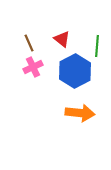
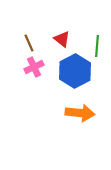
pink cross: moved 1 px right
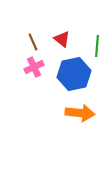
brown line: moved 4 px right, 1 px up
blue hexagon: moved 1 px left, 3 px down; rotated 16 degrees clockwise
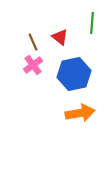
red triangle: moved 2 px left, 2 px up
green line: moved 5 px left, 23 px up
pink cross: moved 1 px left, 2 px up; rotated 12 degrees counterclockwise
orange arrow: rotated 16 degrees counterclockwise
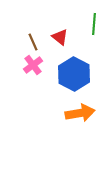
green line: moved 2 px right, 1 px down
blue hexagon: rotated 20 degrees counterclockwise
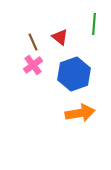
blue hexagon: rotated 12 degrees clockwise
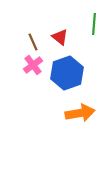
blue hexagon: moved 7 px left, 1 px up
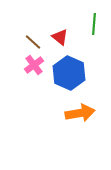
brown line: rotated 24 degrees counterclockwise
pink cross: moved 1 px right
blue hexagon: moved 2 px right; rotated 16 degrees counterclockwise
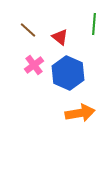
brown line: moved 5 px left, 12 px up
blue hexagon: moved 1 px left
